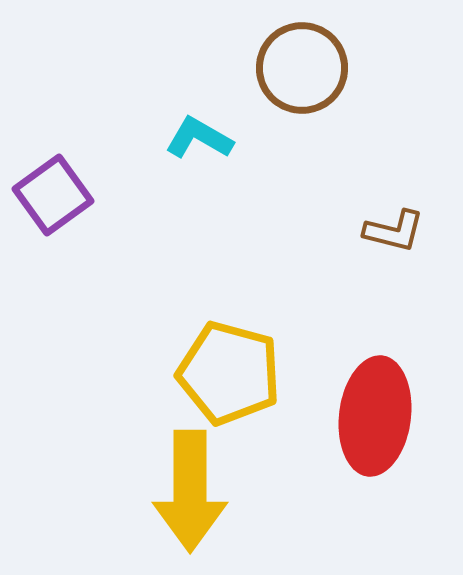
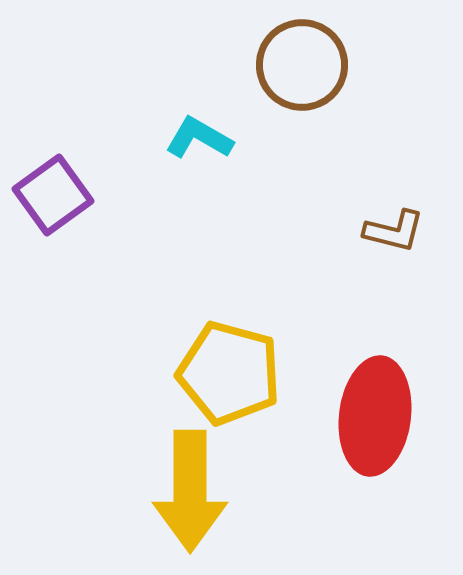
brown circle: moved 3 px up
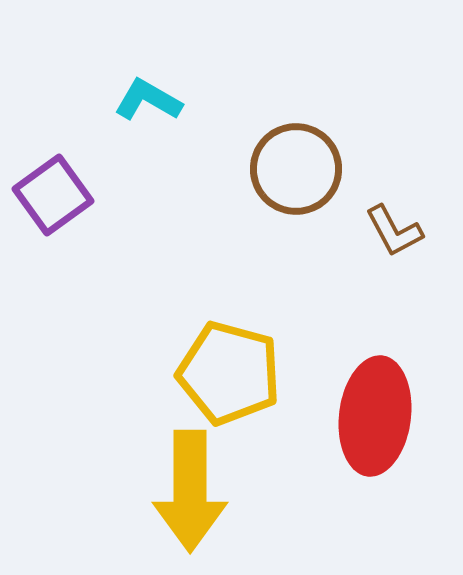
brown circle: moved 6 px left, 104 px down
cyan L-shape: moved 51 px left, 38 px up
brown L-shape: rotated 48 degrees clockwise
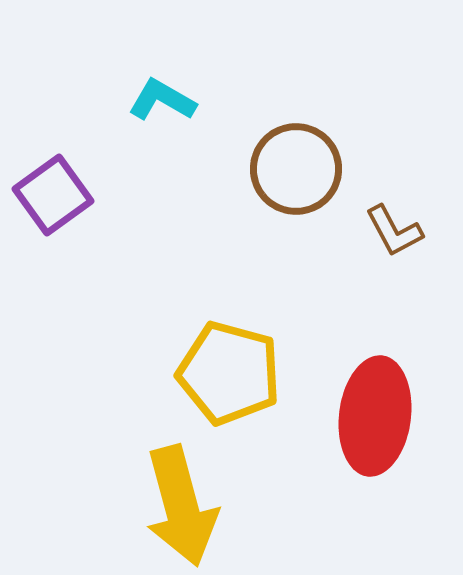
cyan L-shape: moved 14 px right
yellow arrow: moved 9 px left, 15 px down; rotated 15 degrees counterclockwise
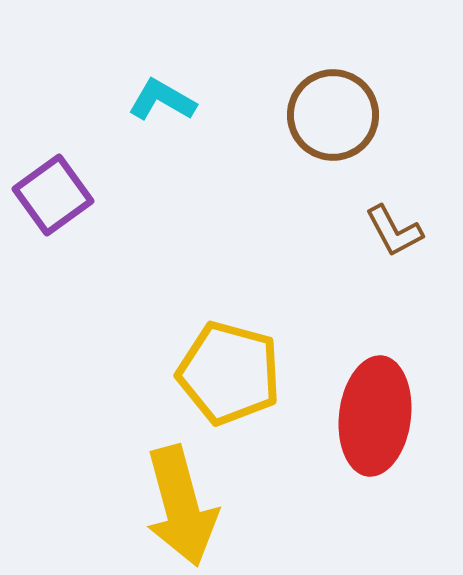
brown circle: moved 37 px right, 54 px up
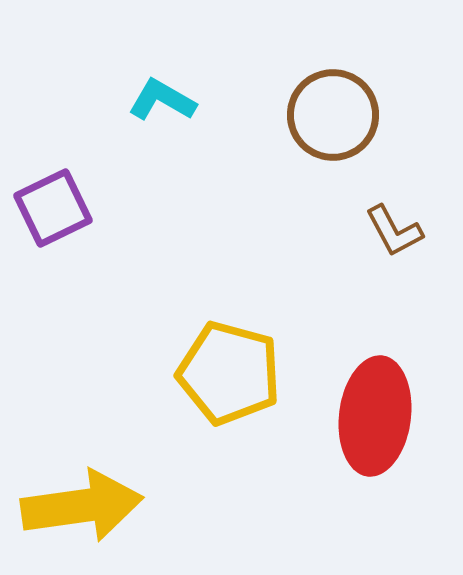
purple square: moved 13 px down; rotated 10 degrees clockwise
yellow arrow: moved 99 px left; rotated 83 degrees counterclockwise
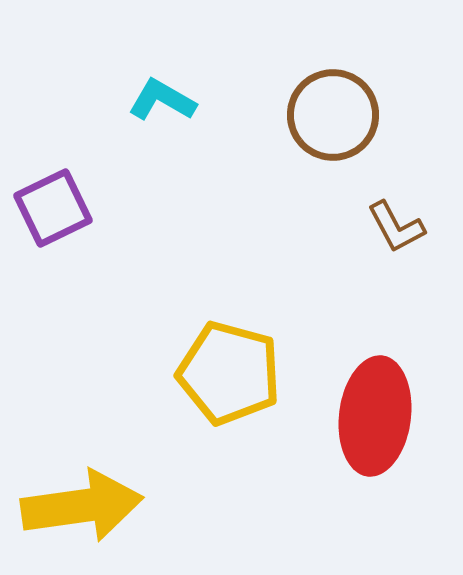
brown L-shape: moved 2 px right, 4 px up
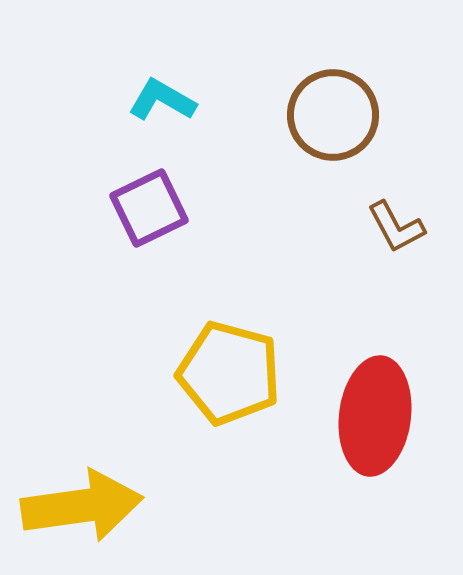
purple square: moved 96 px right
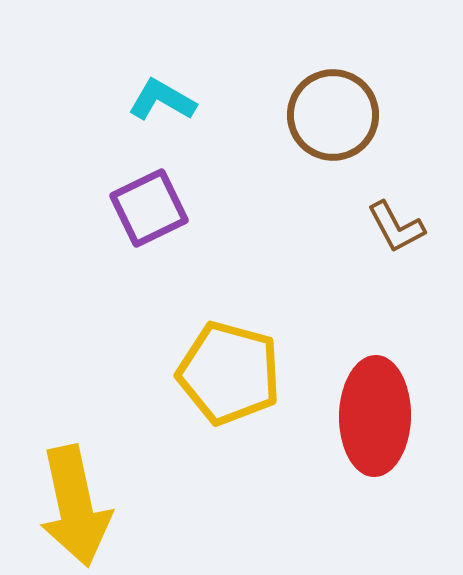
red ellipse: rotated 6 degrees counterclockwise
yellow arrow: moved 7 px left; rotated 86 degrees clockwise
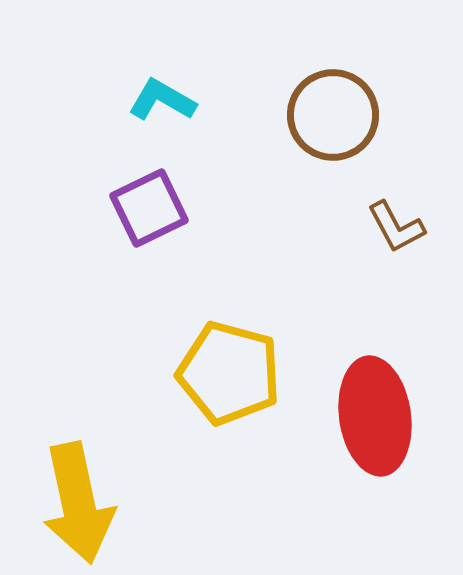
red ellipse: rotated 9 degrees counterclockwise
yellow arrow: moved 3 px right, 3 px up
